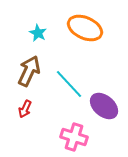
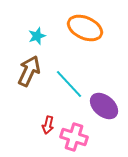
cyan star: moved 1 px left, 3 px down; rotated 24 degrees clockwise
red arrow: moved 23 px right, 16 px down; rotated 12 degrees counterclockwise
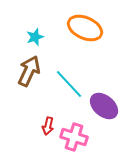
cyan star: moved 2 px left, 1 px down
red arrow: moved 1 px down
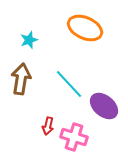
cyan star: moved 6 px left, 3 px down
brown arrow: moved 8 px left, 8 px down; rotated 16 degrees counterclockwise
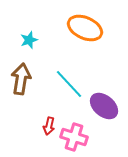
red arrow: moved 1 px right
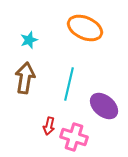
brown arrow: moved 4 px right, 1 px up
cyan line: rotated 56 degrees clockwise
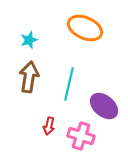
brown arrow: moved 4 px right, 1 px up
pink cross: moved 7 px right, 1 px up
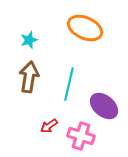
red arrow: rotated 42 degrees clockwise
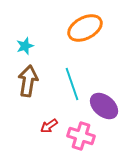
orange ellipse: rotated 52 degrees counterclockwise
cyan star: moved 4 px left, 6 px down
brown arrow: moved 1 px left, 4 px down
cyan line: moved 3 px right; rotated 32 degrees counterclockwise
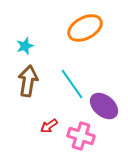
cyan line: rotated 16 degrees counterclockwise
